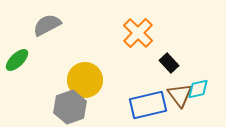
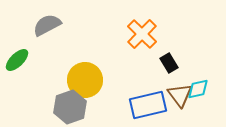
orange cross: moved 4 px right, 1 px down
black rectangle: rotated 12 degrees clockwise
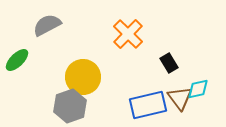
orange cross: moved 14 px left
yellow circle: moved 2 px left, 3 px up
brown triangle: moved 3 px down
gray hexagon: moved 1 px up
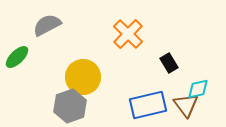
green ellipse: moved 3 px up
brown triangle: moved 6 px right, 7 px down
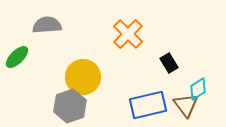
gray semicircle: rotated 24 degrees clockwise
cyan diamond: rotated 20 degrees counterclockwise
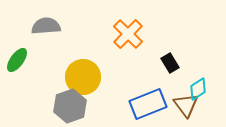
gray semicircle: moved 1 px left, 1 px down
green ellipse: moved 3 px down; rotated 10 degrees counterclockwise
black rectangle: moved 1 px right
blue rectangle: moved 1 px up; rotated 9 degrees counterclockwise
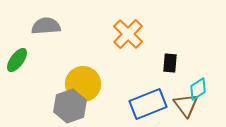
black rectangle: rotated 36 degrees clockwise
yellow circle: moved 7 px down
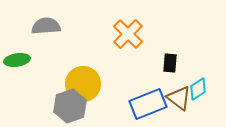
green ellipse: rotated 45 degrees clockwise
brown triangle: moved 7 px left, 7 px up; rotated 16 degrees counterclockwise
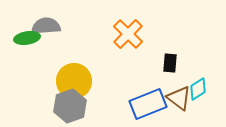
green ellipse: moved 10 px right, 22 px up
yellow circle: moved 9 px left, 3 px up
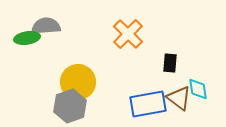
yellow circle: moved 4 px right, 1 px down
cyan diamond: rotated 65 degrees counterclockwise
blue rectangle: rotated 12 degrees clockwise
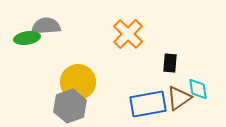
brown triangle: rotated 48 degrees clockwise
